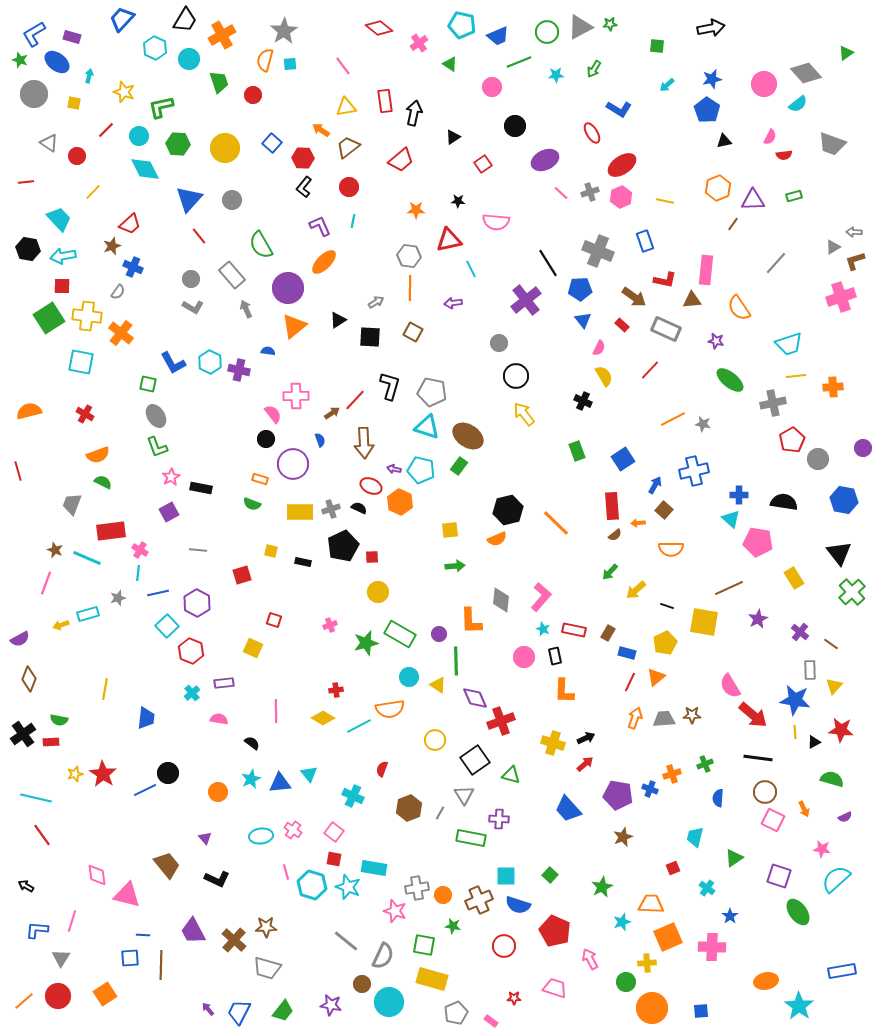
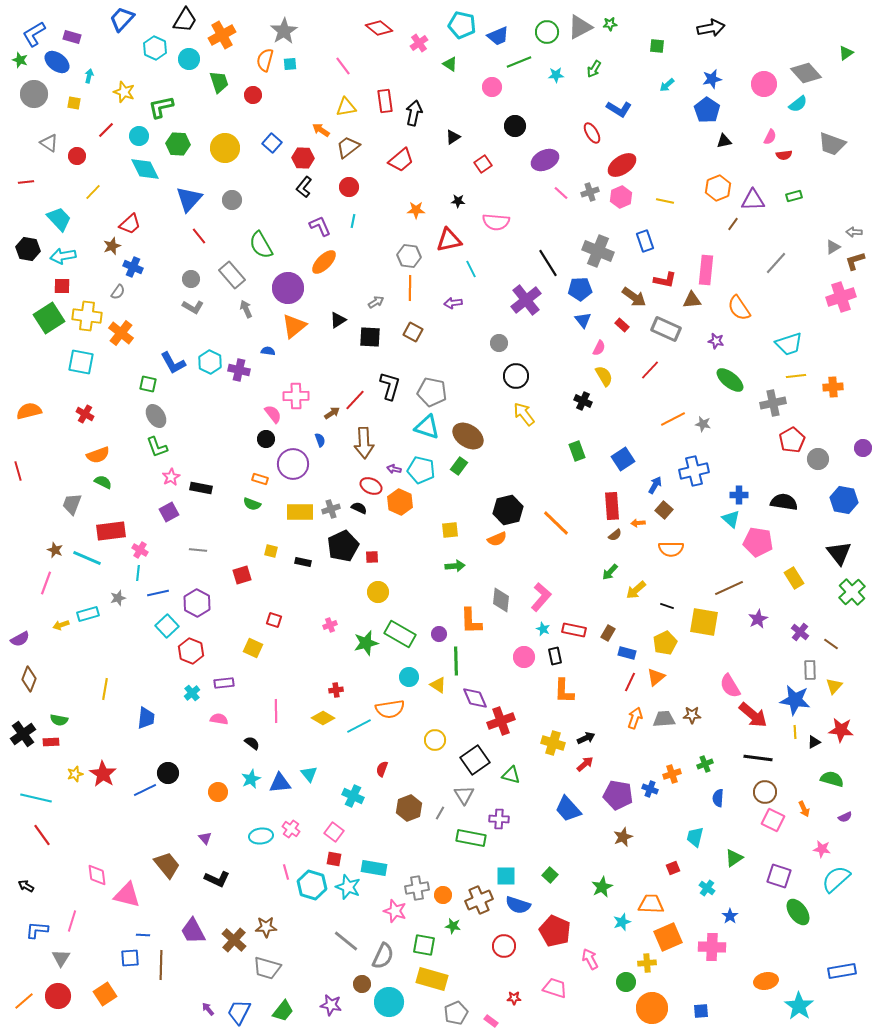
pink cross at (293, 830): moved 2 px left, 1 px up
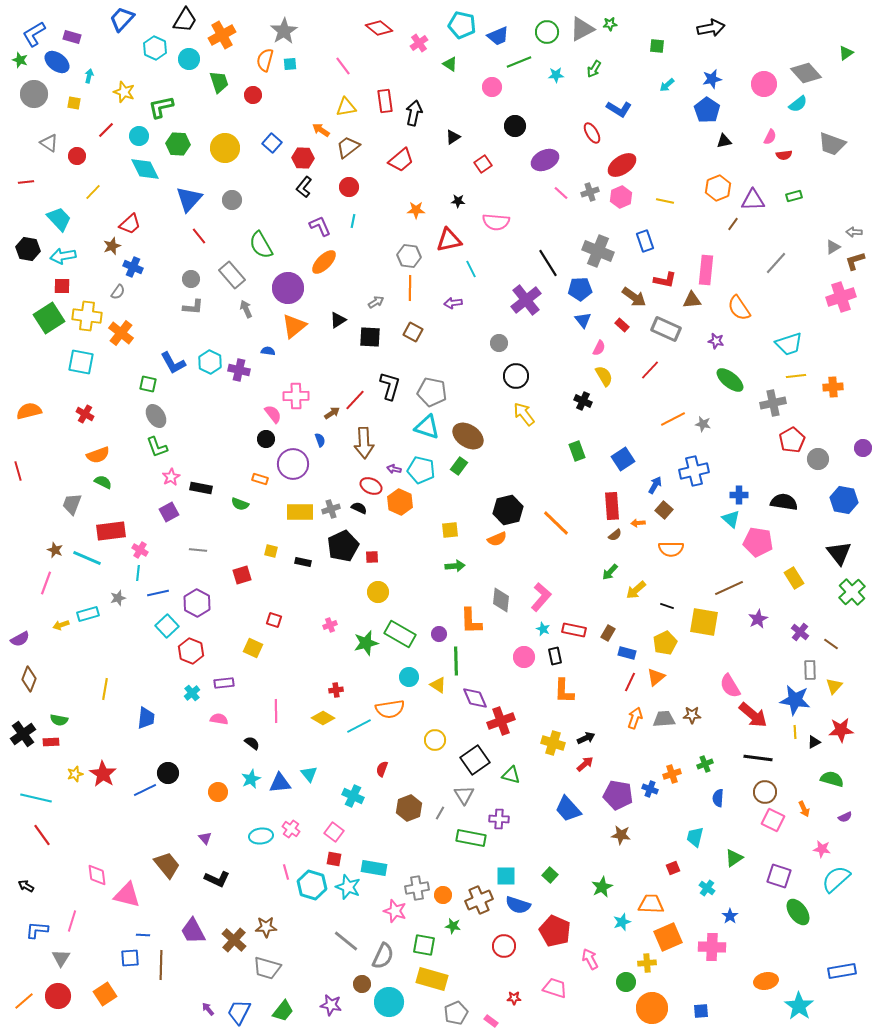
gray triangle at (580, 27): moved 2 px right, 2 px down
gray L-shape at (193, 307): rotated 25 degrees counterclockwise
green semicircle at (252, 504): moved 12 px left
red star at (841, 730): rotated 10 degrees counterclockwise
brown star at (623, 837): moved 2 px left, 2 px up; rotated 30 degrees clockwise
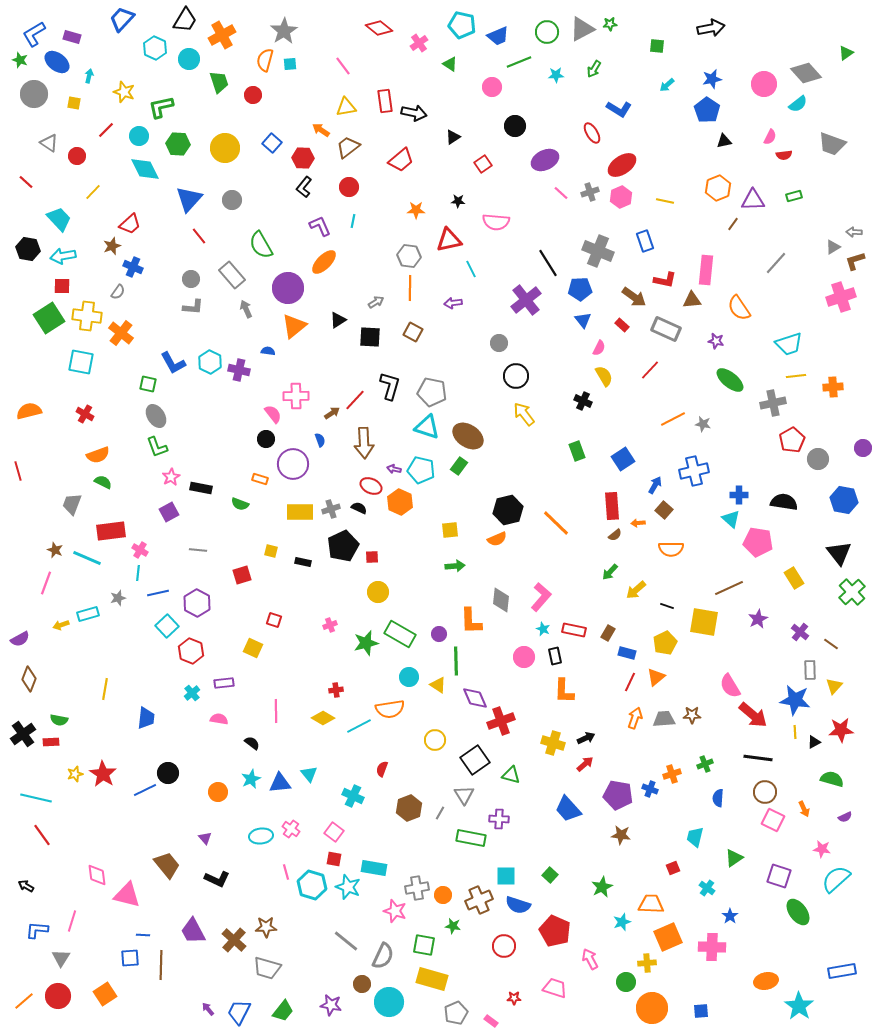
black arrow at (414, 113): rotated 90 degrees clockwise
red line at (26, 182): rotated 49 degrees clockwise
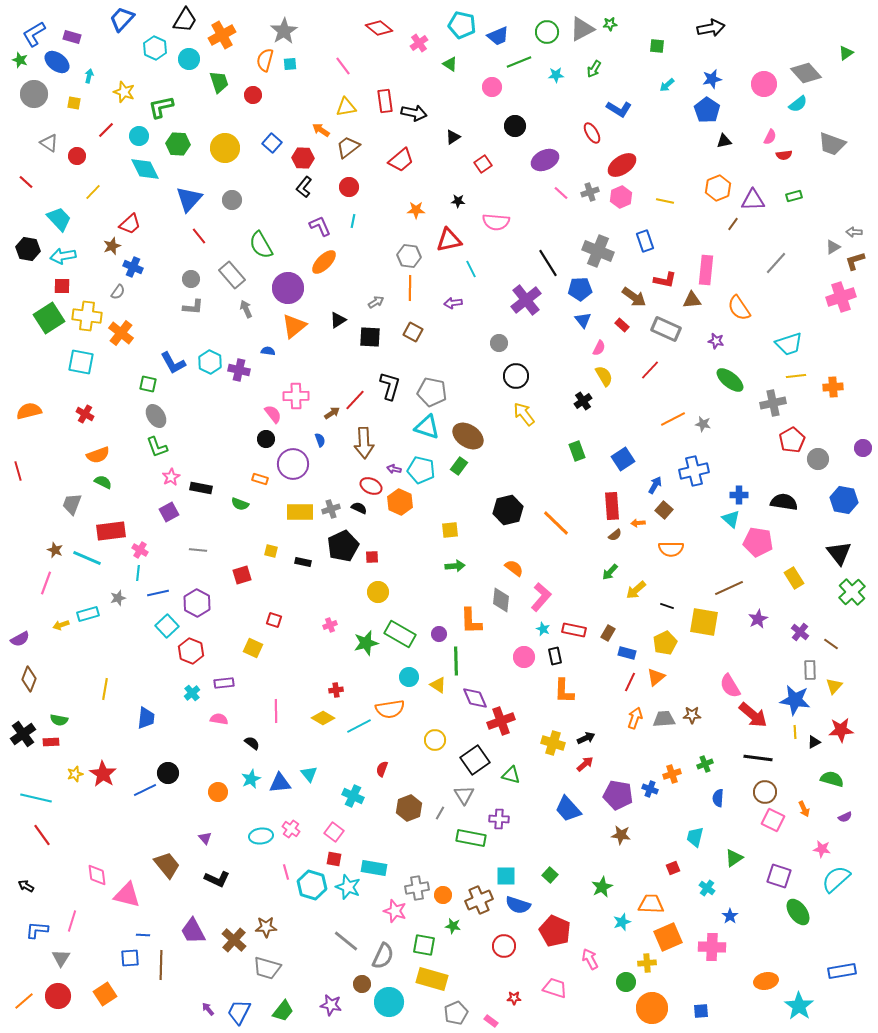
black cross at (583, 401): rotated 30 degrees clockwise
orange semicircle at (497, 539): moved 17 px right, 29 px down; rotated 120 degrees counterclockwise
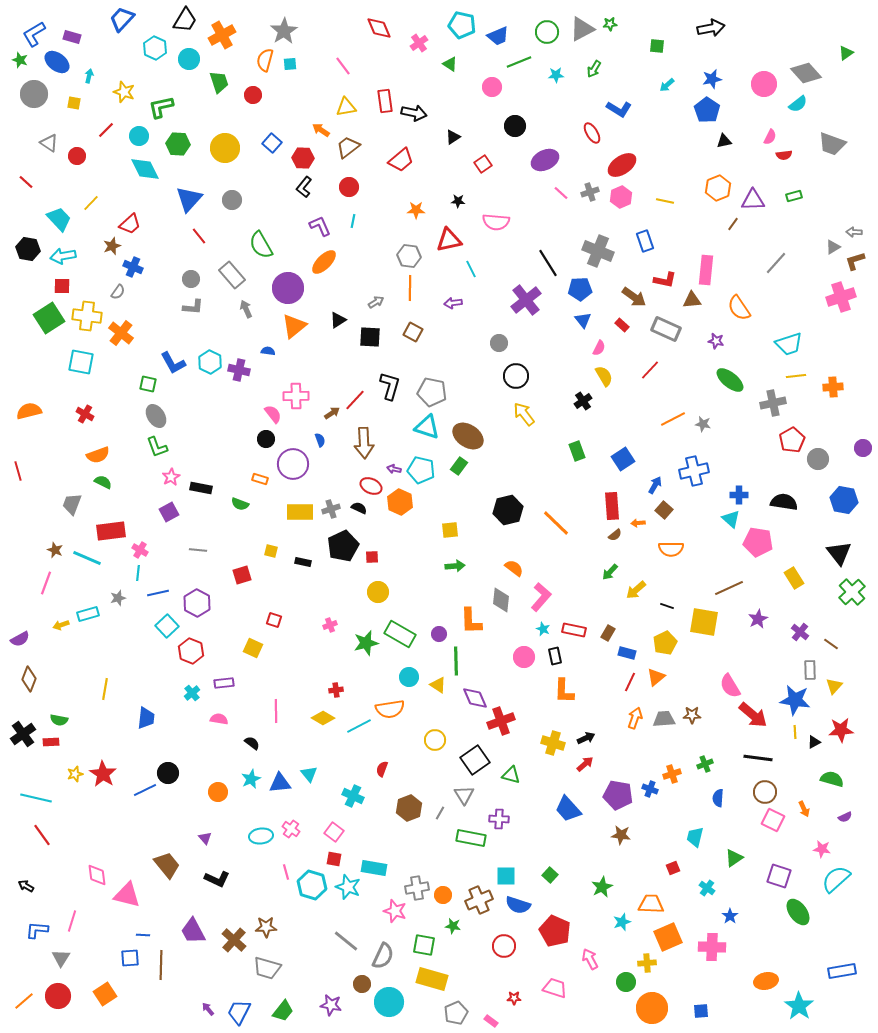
red diamond at (379, 28): rotated 28 degrees clockwise
yellow line at (93, 192): moved 2 px left, 11 px down
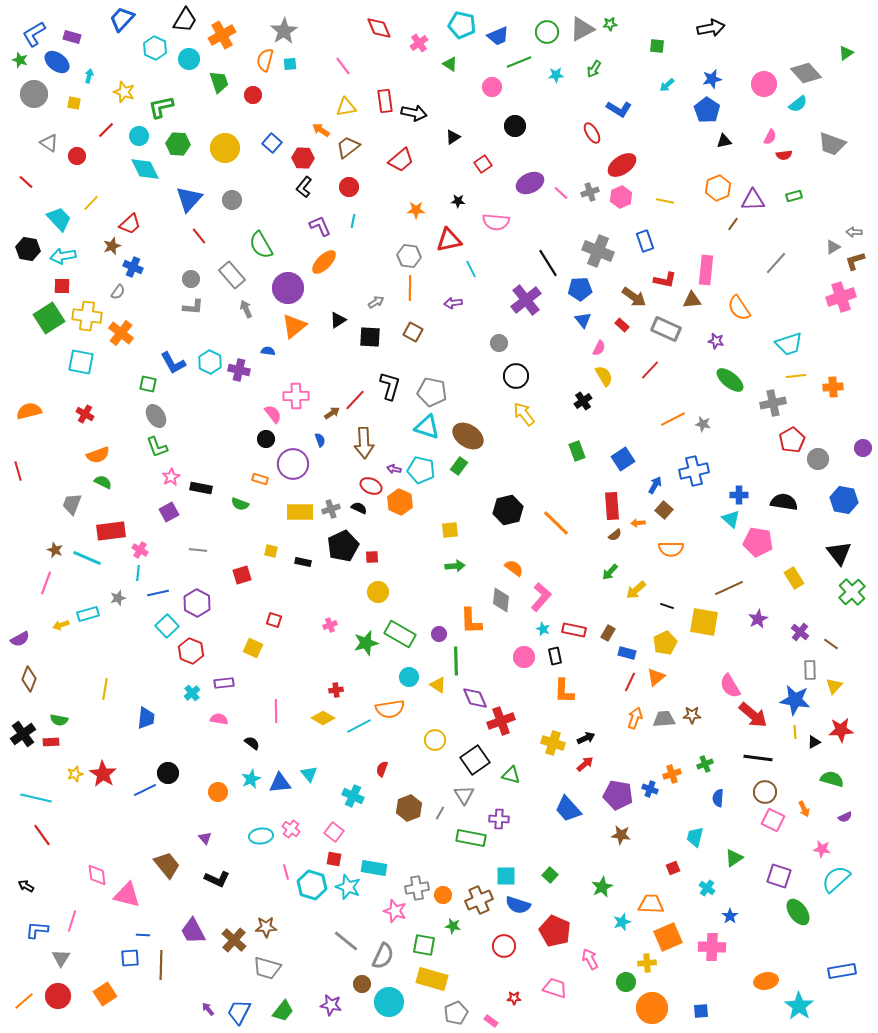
purple ellipse at (545, 160): moved 15 px left, 23 px down
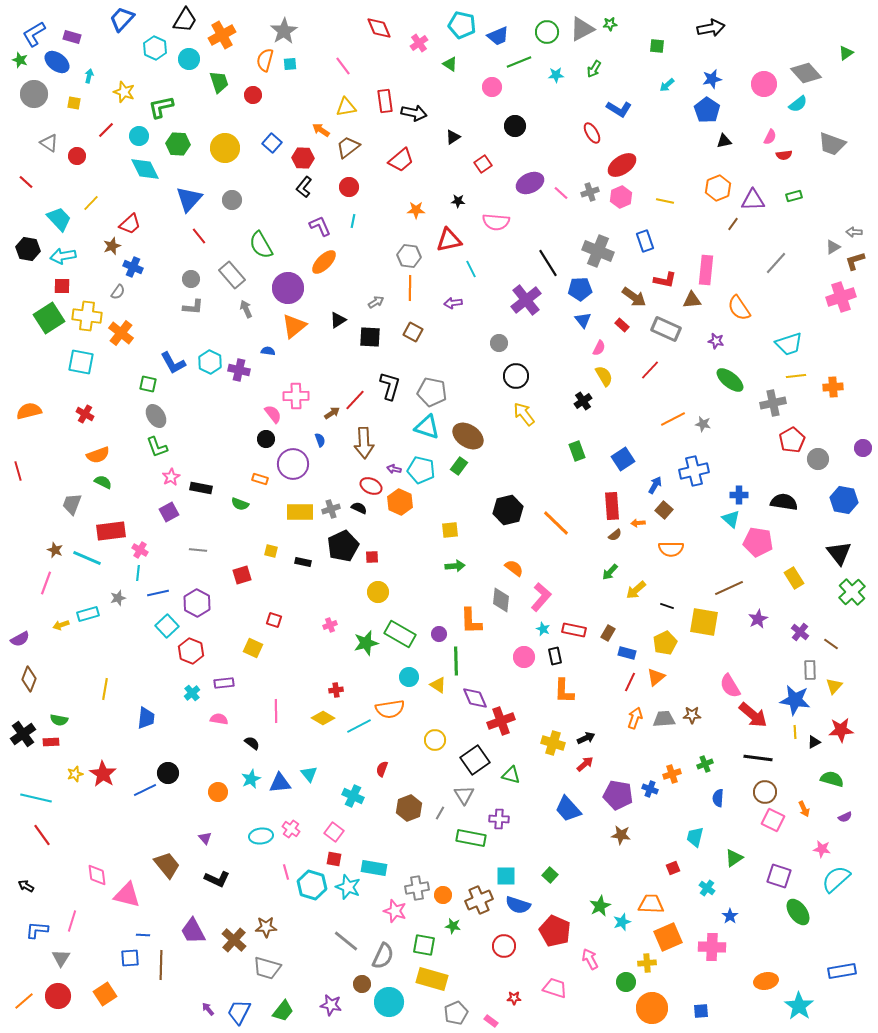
green star at (602, 887): moved 2 px left, 19 px down
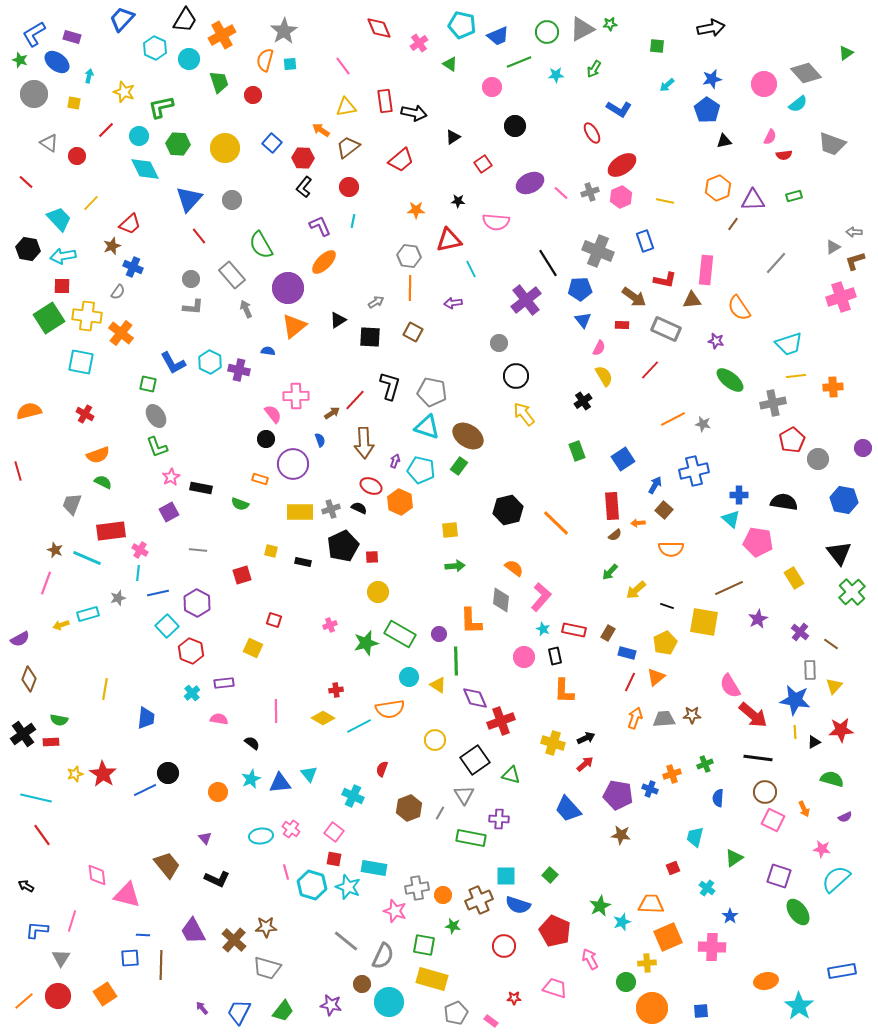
red rectangle at (622, 325): rotated 40 degrees counterclockwise
purple arrow at (394, 469): moved 1 px right, 8 px up; rotated 96 degrees clockwise
purple arrow at (208, 1009): moved 6 px left, 1 px up
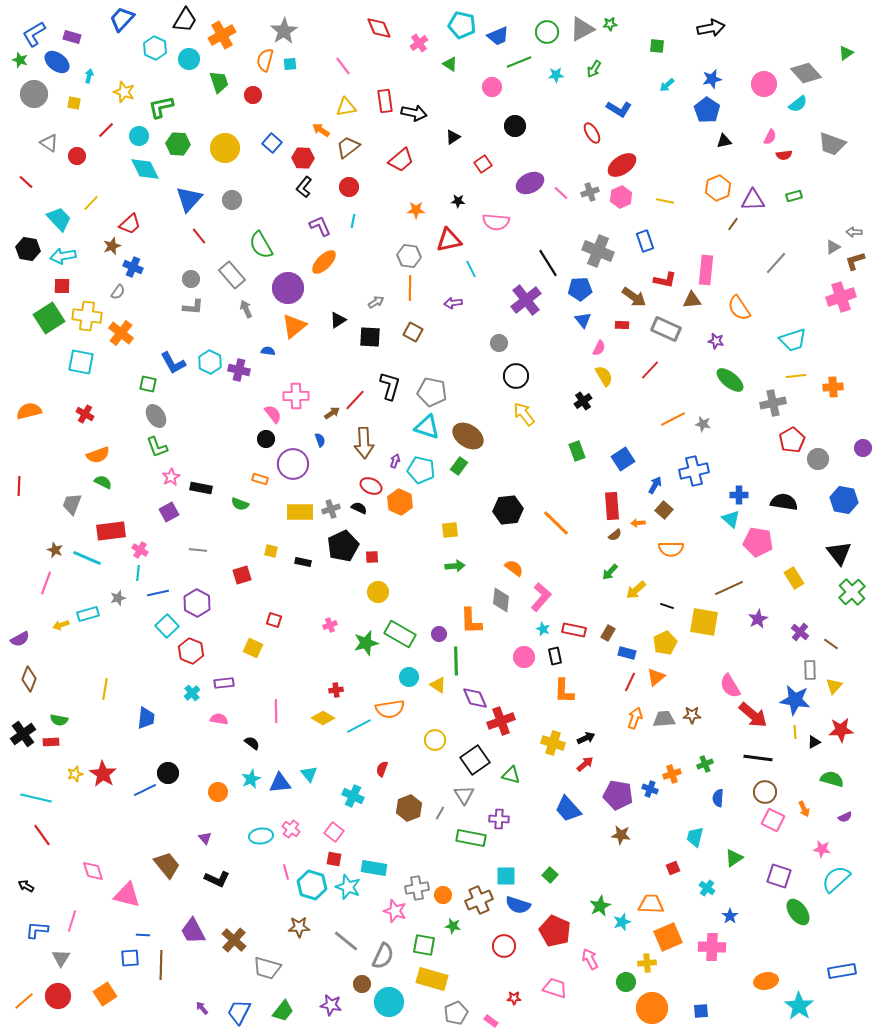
cyan trapezoid at (789, 344): moved 4 px right, 4 px up
red line at (18, 471): moved 1 px right, 15 px down; rotated 18 degrees clockwise
black hexagon at (508, 510): rotated 8 degrees clockwise
pink diamond at (97, 875): moved 4 px left, 4 px up; rotated 10 degrees counterclockwise
brown star at (266, 927): moved 33 px right
